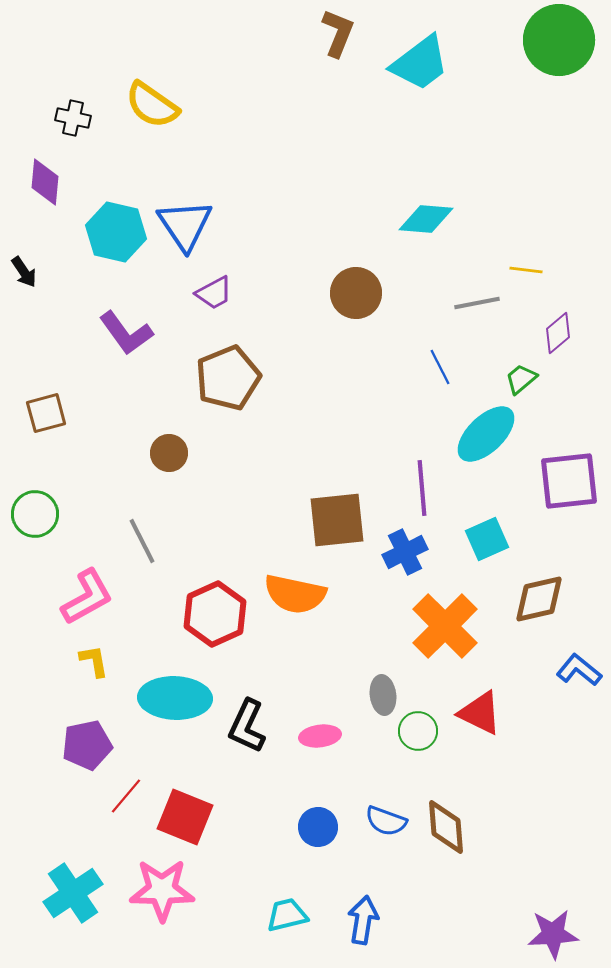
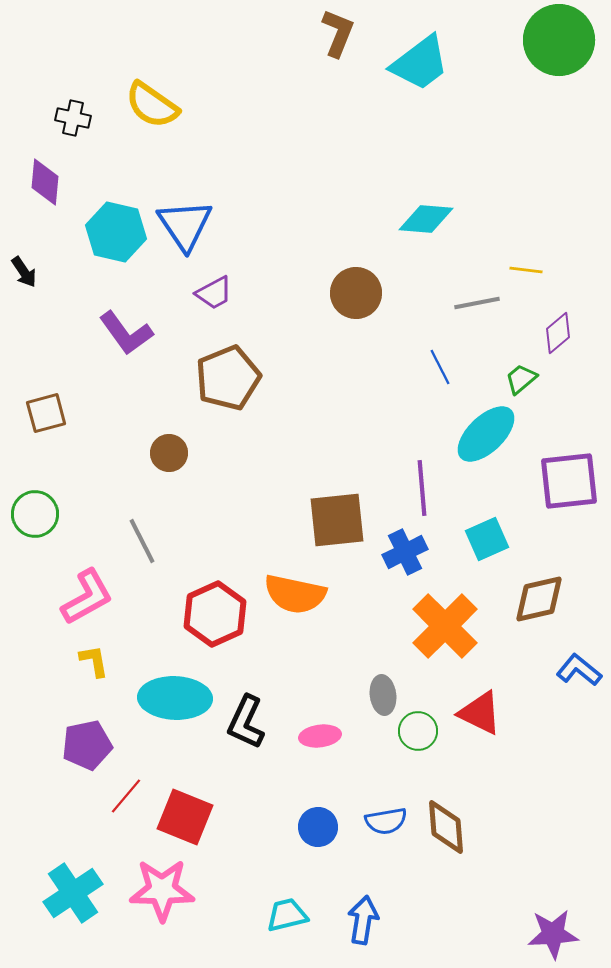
black L-shape at (247, 726): moved 1 px left, 4 px up
blue semicircle at (386, 821): rotated 30 degrees counterclockwise
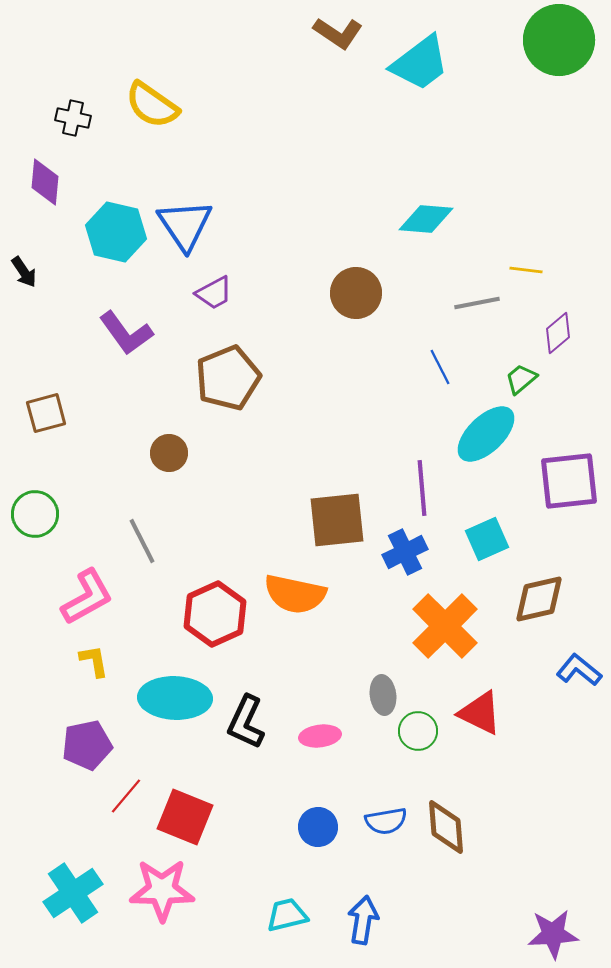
brown L-shape at (338, 33): rotated 102 degrees clockwise
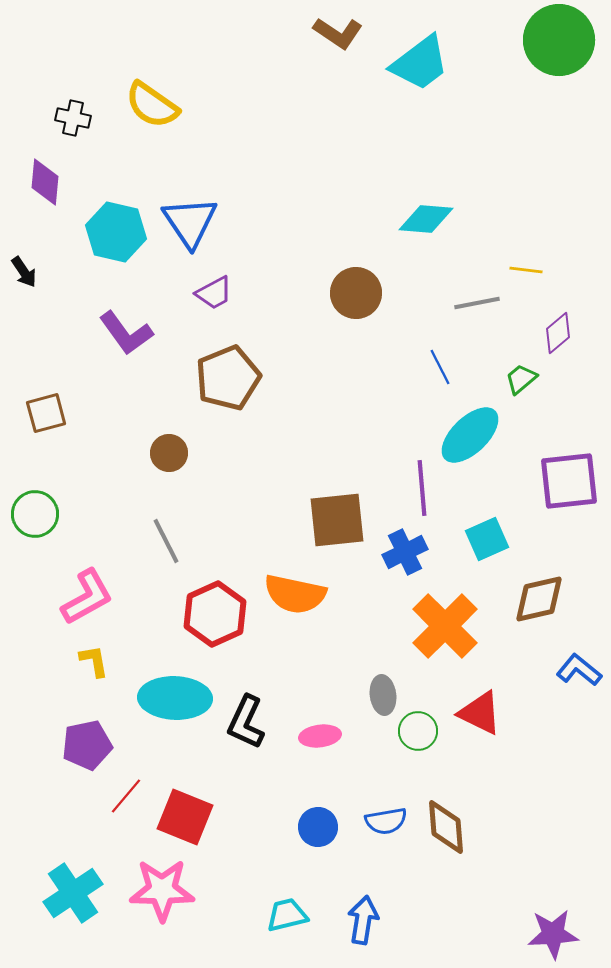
blue triangle at (185, 225): moved 5 px right, 3 px up
cyan ellipse at (486, 434): moved 16 px left, 1 px down
gray line at (142, 541): moved 24 px right
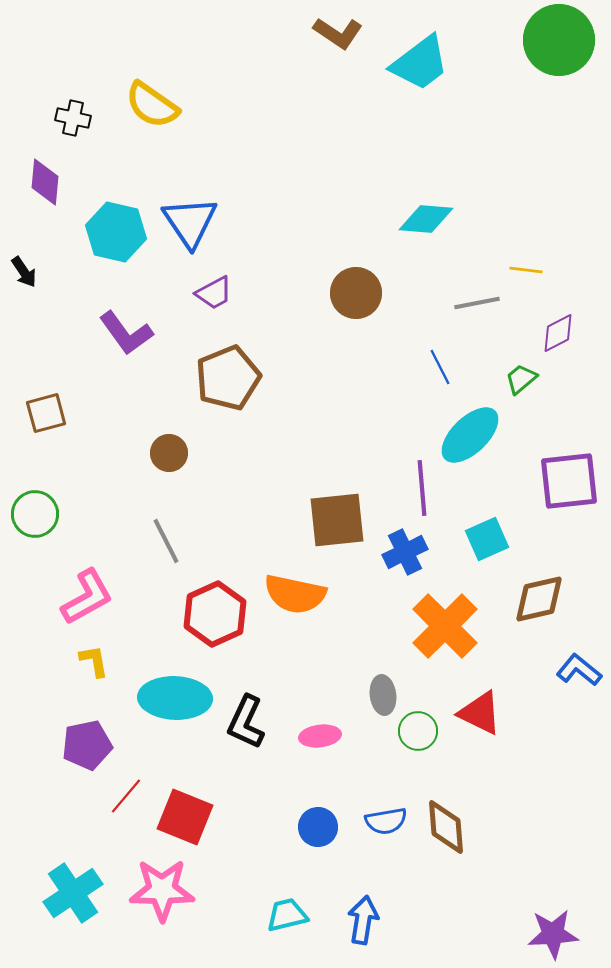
purple diamond at (558, 333): rotated 12 degrees clockwise
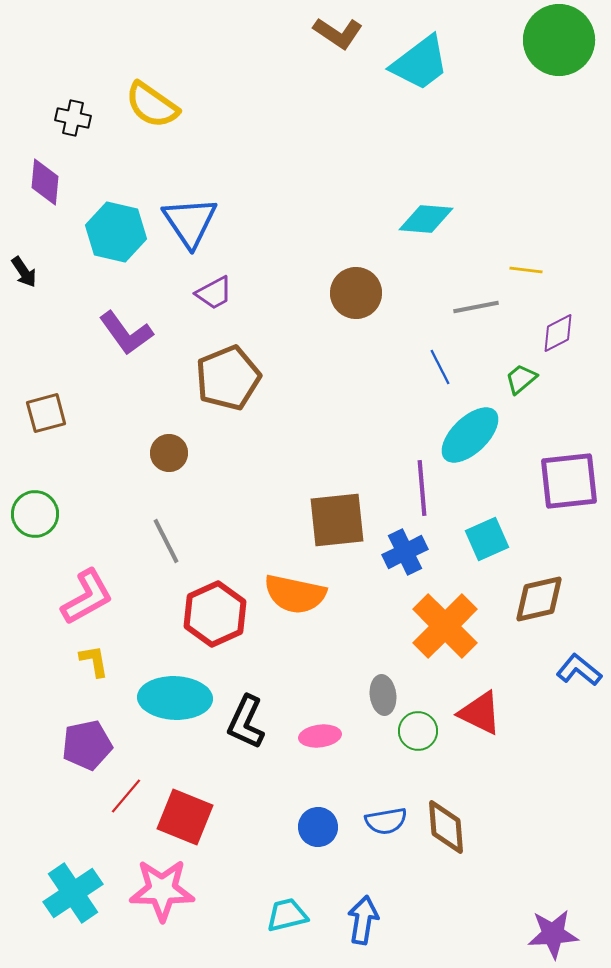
gray line at (477, 303): moved 1 px left, 4 px down
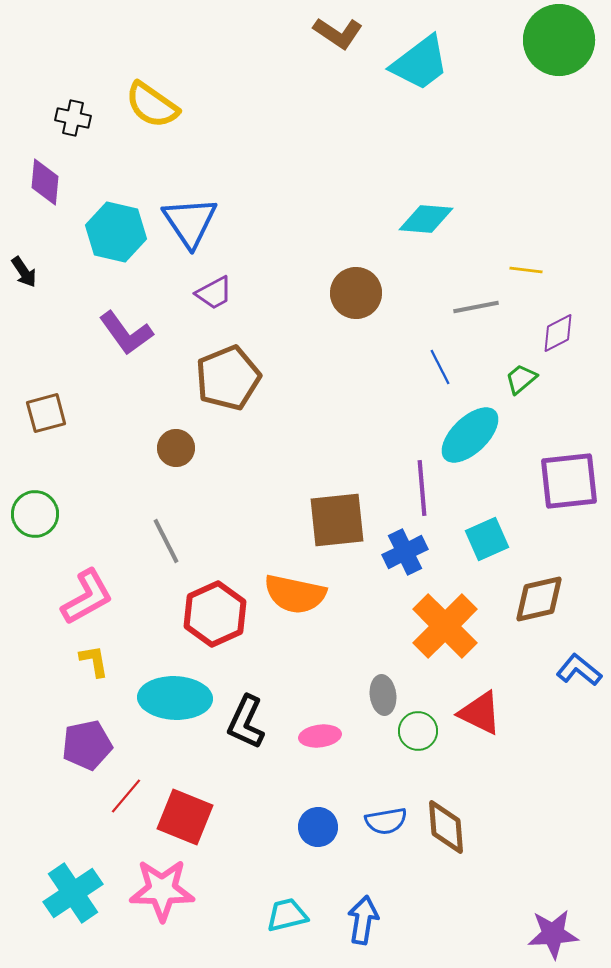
brown circle at (169, 453): moved 7 px right, 5 px up
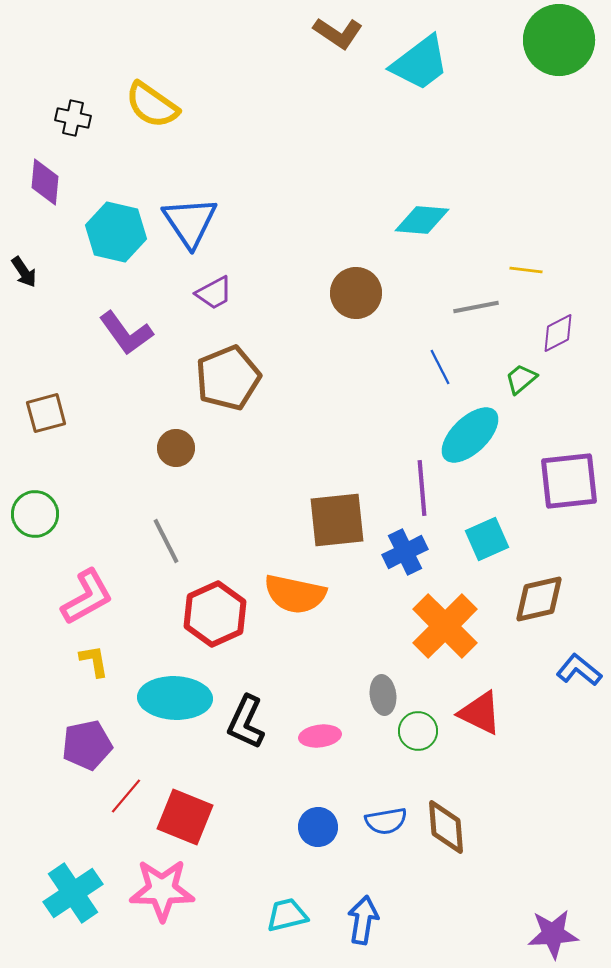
cyan diamond at (426, 219): moved 4 px left, 1 px down
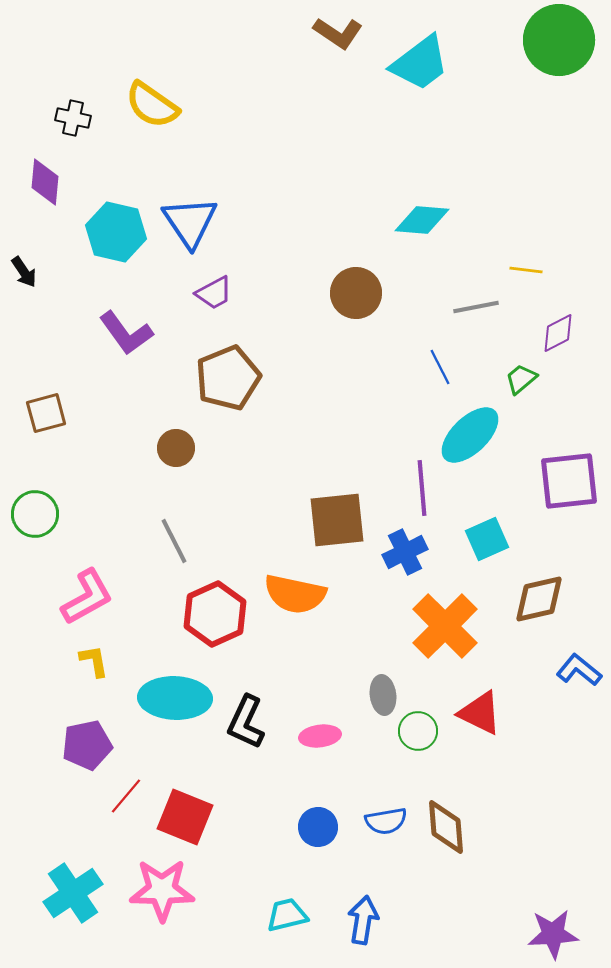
gray line at (166, 541): moved 8 px right
